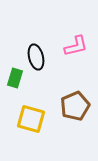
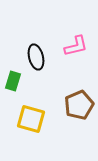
green rectangle: moved 2 px left, 3 px down
brown pentagon: moved 4 px right, 1 px up
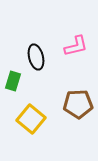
brown pentagon: moved 1 px left, 1 px up; rotated 20 degrees clockwise
yellow square: rotated 24 degrees clockwise
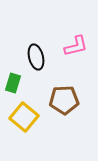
green rectangle: moved 2 px down
brown pentagon: moved 14 px left, 4 px up
yellow square: moved 7 px left, 2 px up
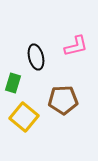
brown pentagon: moved 1 px left
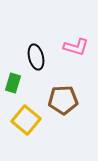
pink L-shape: moved 1 px down; rotated 30 degrees clockwise
yellow square: moved 2 px right, 3 px down
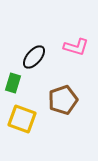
black ellipse: moved 2 px left; rotated 55 degrees clockwise
brown pentagon: rotated 16 degrees counterclockwise
yellow square: moved 4 px left, 1 px up; rotated 20 degrees counterclockwise
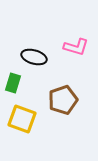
black ellipse: rotated 65 degrees clockwise
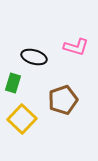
yellow square: rotated 24 degrees clockwise
